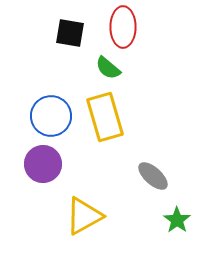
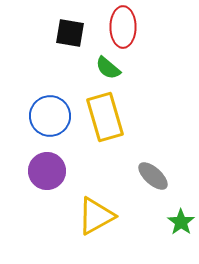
blue circle: moved 1 px left
purple circle: moved 4 px right, 7 px down
yellow triangle: moved 12 px right
green star: moved 4 px right, 2 px down
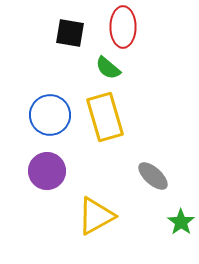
blue circle: moved 1 px up
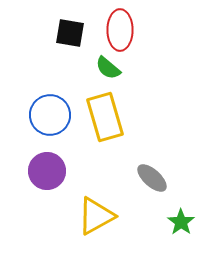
red ellipse: moved 3 px left, 3 px down
gray ellipse: moved 1 px left, 2 px down
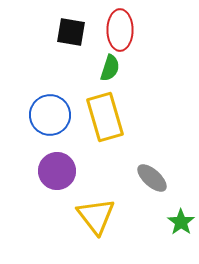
black square: moved 1 px right, 1 px up
green semicircle: moved 2 px right; rotated 112 degrees counterclockwise
purple circle: moved 10 px right
yellow triangle: rotated 39 degrees counterclockwise
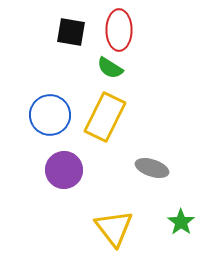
red ellipse: moved 1 px left
green semicircle: rotated 104 degrees clockwise
yellow rectangle: rotated 42 degrees clockwise
purple circle: moved 7 px right, 1 px up
gray ellipse: moved 10 px up; rotated 24 degrees counterclockwise
yellow triangle: moved 18 px right, 12 px down
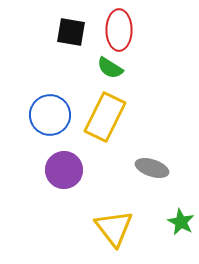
green star: rotated 8 degrees counterclockwise
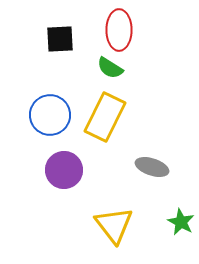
black square: moved 11 px left, 7 px down; rotated 12 degrees counterclockwise
gray ellipse: moved 1 px up
yellow triangle: moved 3 px up
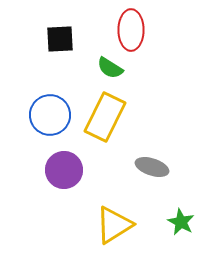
red ellipse: moved 12 px right
yellow triangle: rotated 36 degrees clockwise
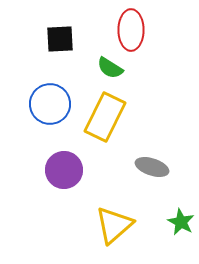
blue circle: moved 11 px up
yellow triangle: rotated 9 degrees counterclockwise
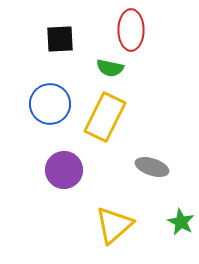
green semicircle: rotated 20 degrees counterclockwise
